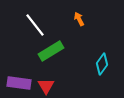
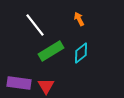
cyan diamond: moved 21 px left, 11 px up; rotated 15 degrees clockwise
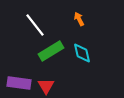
cyan diamond: moved 1 px right; rotated 65 degrees counterclockwise
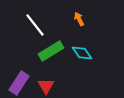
cyan diamond: rotated 20 degrees counterclockwise
purple rectangle: rotated 65 degrees counterclockwise
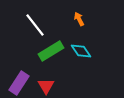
cyan diamond: moved 1 px left, 2 px up
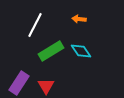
orange arrow: rotated 56 degrees counterclockwise
white line: rotated 65 degrees clockwise
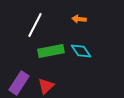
green rectangle: rotated 20 degrees clockwise
red triangle: rotated 18 degrees clockwise
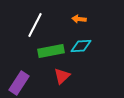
cyan diamond: moved 5 px up; rotated 60 degrees counterclockwise
red triangle: moved 16 px right, 10 px up
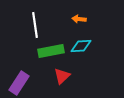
white line: rotated 35 degrees counterclockwise
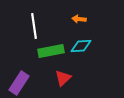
white line: moved 1 px left, 1 px down
red triangle: moved 1 px right, 2 px down
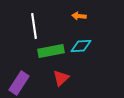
orange arrow: moved 3 px up
red triangle: moved 2 px left
